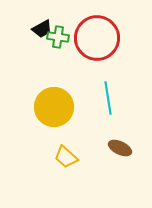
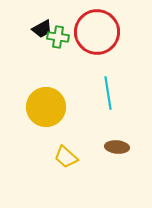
red circle: moved 6 px up
cyan line: moved 5 px up
yellow circle: moved 8 px left
brown ellipse: moved 3 px left, 1 px up; rotated 20 degrees counterclockwise
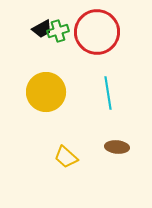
green cross: moved 6 px up; rotated 25 degrees counterclockwise
yellow circle: moved 15 px up
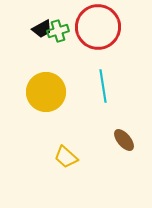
red circle: moved 1 px right, 5 px up
cyan line: moved 5 px left, 7 px up
brown ellipse: moved 7 px right, 7 px up; rotated 45 degrees clockwise
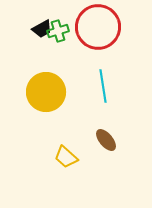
brown ellipse: moved 18 px left
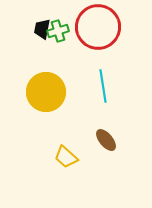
black trapezoid: rotated 130 degrees clockwise
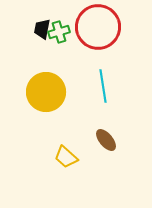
green cross: moved 1 px right, 1 px down
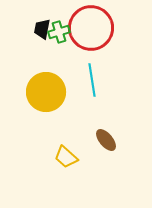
red circle: moved 7 px left, 1 px down
cyan line: moved 11 px left, 6 px up
